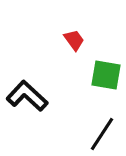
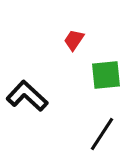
red trapezoid: rotated 110 degrees counterclockwise
green square: rotated 16 degrees counterclockwise
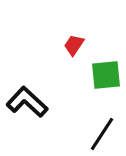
red trapezoid: moved 5 px down
black L-shape: moved 6 px down
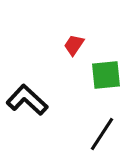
black L-shape: moved 2 px up
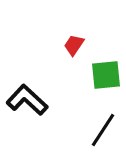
black line: moved 1 px right, 4 px up
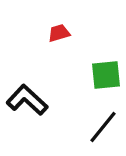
red trapezoid: moved 15 px left, 12 px up; rotated 40 degrees clockwise
black line: moved 3 px up; rotated 6 degrees clockwise
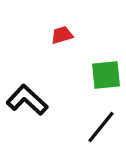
red trapezoid: moved 3 px right, 2 px down
black line: moved 2 px left
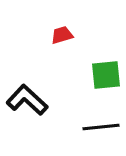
black line: rotated 45 degrees clockwise
